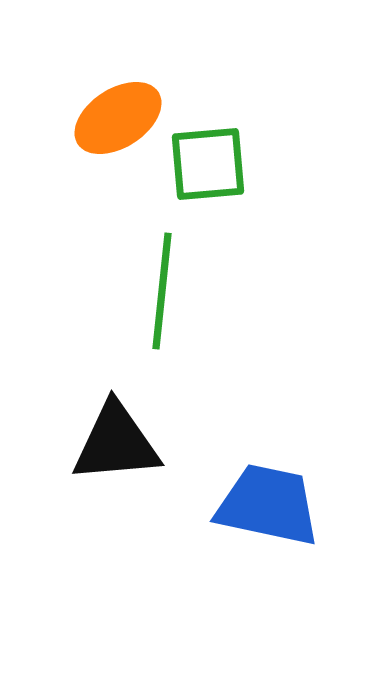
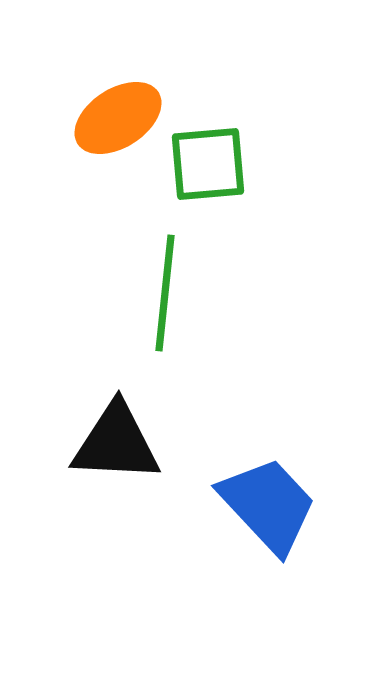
green line: moved 3 px right, 2 px down
black triangle: rotated 8 degrees clockwise
blue trapezoid: rotated 35 degrees clockwise
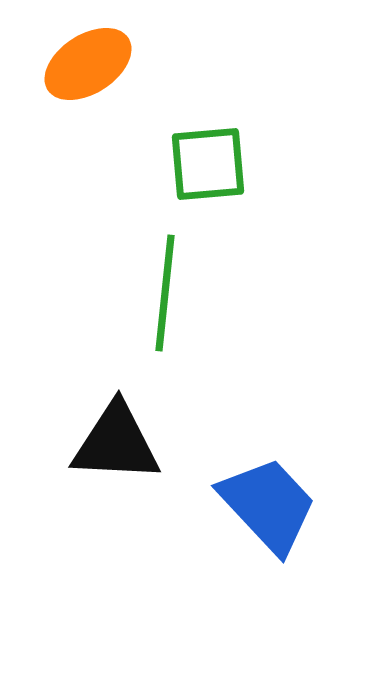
orange ellipse: moved 30 px left, 54 px up
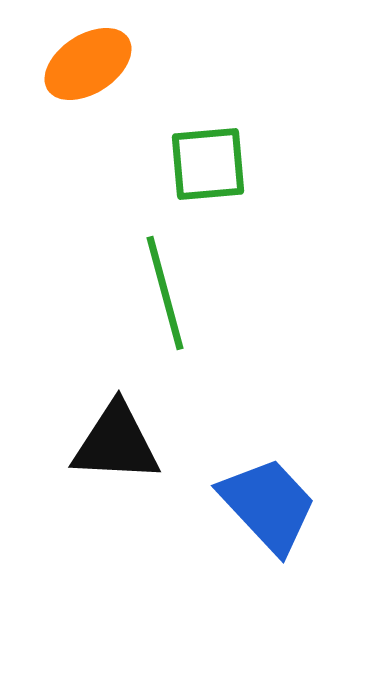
green line: rotated 21 degrees counterclockwise
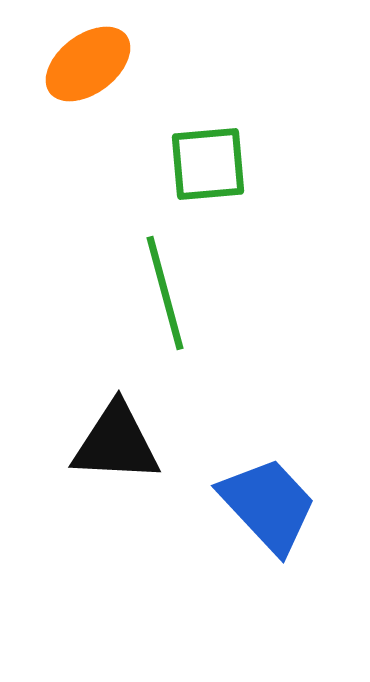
orange ellipse: rotated 4 degrees counterclockwise
